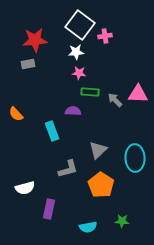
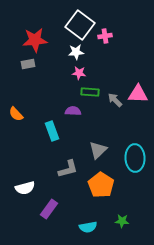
purple rectangle: rotated 24 degrees clockwise
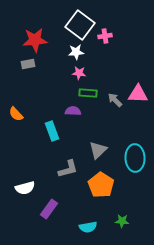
green rectangle: moved 2 px left, 1 px down
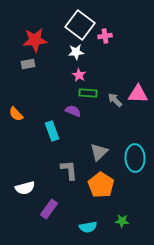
pink star: moved 2 px down; rotated 24 degrees clockwise
purple semicircle: rotated 21 degrees clockwise
gray triangle: moved 1 px right, 2 px down
gray L-shape: moved 1 px right, 1 px down; rotated 80 degrees counterclockwise
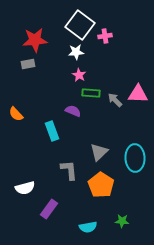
green rectangle: moved 3 px right
